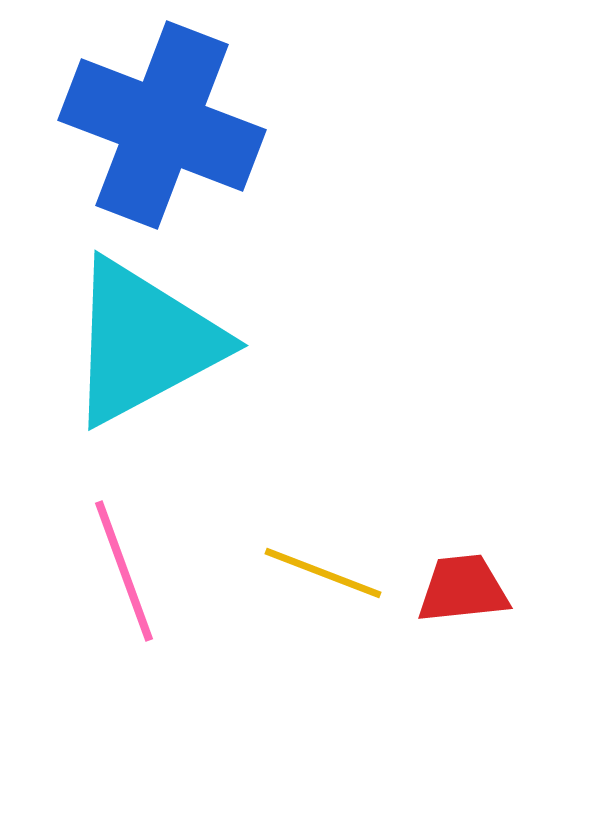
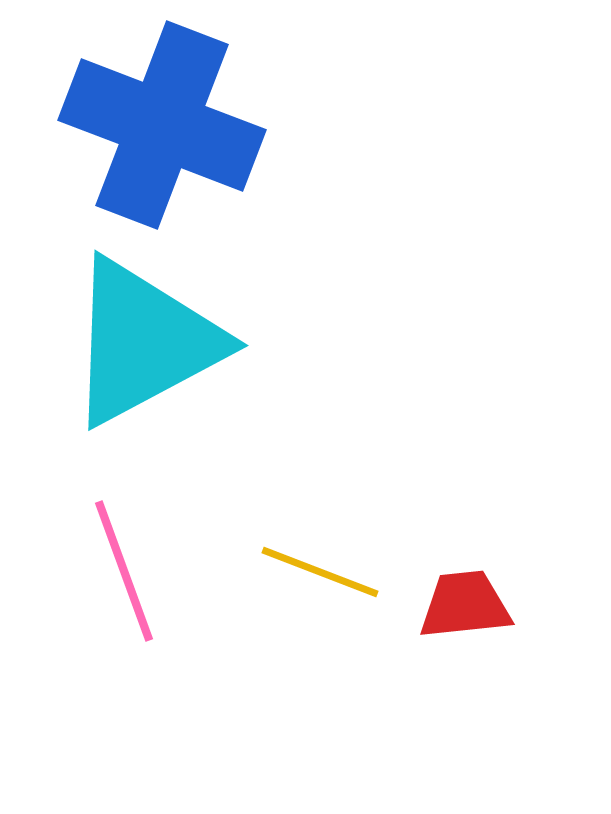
yellow line: moved 3 px left, 1 px up
red trapezoid: moved 2 px right, 16 px down
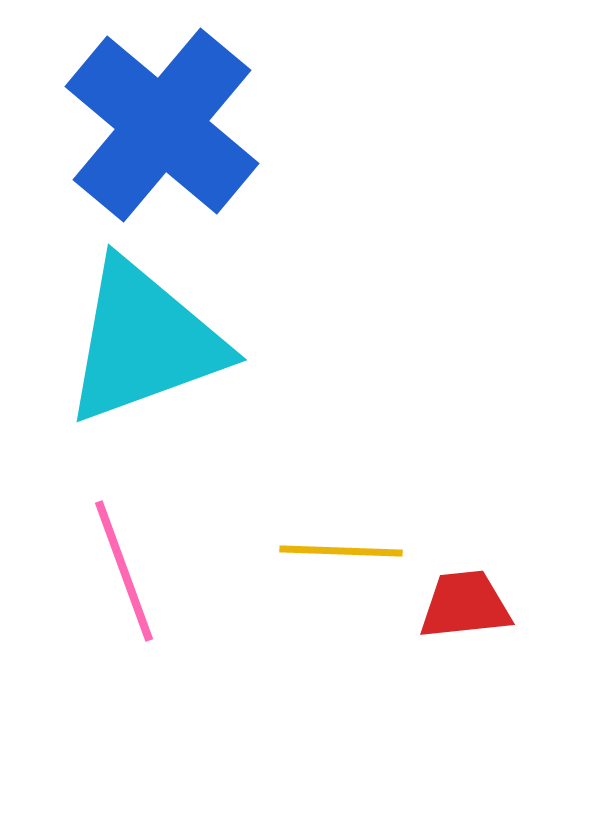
blue cross: rotated 19 degrees clockwise
cyan triangle: rotated 8 degrees clockwise
yellow line: moved 21 px right, 21 px up; rotated 19 degrees counterclockwise
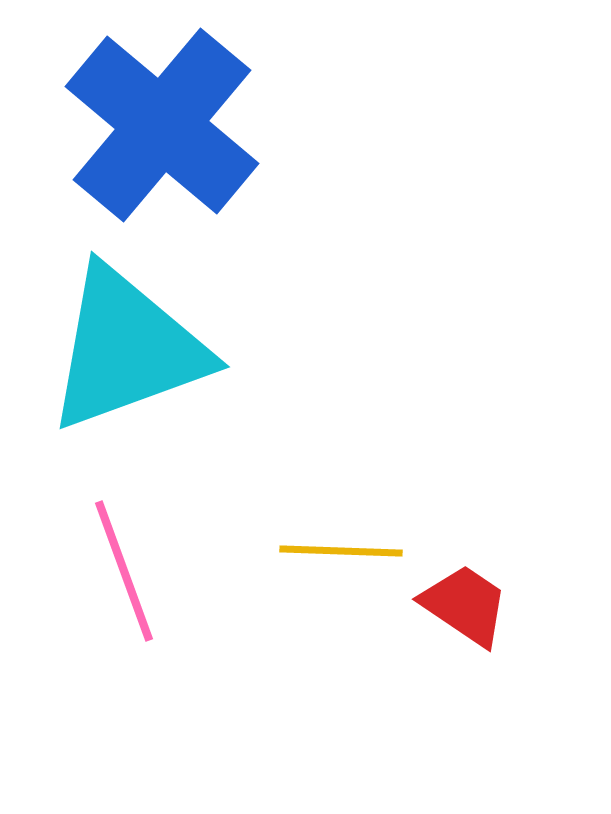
cyan triangle: moved 17 px left, 7 px down
red trapezoid: rotated 40 degrees clockwise
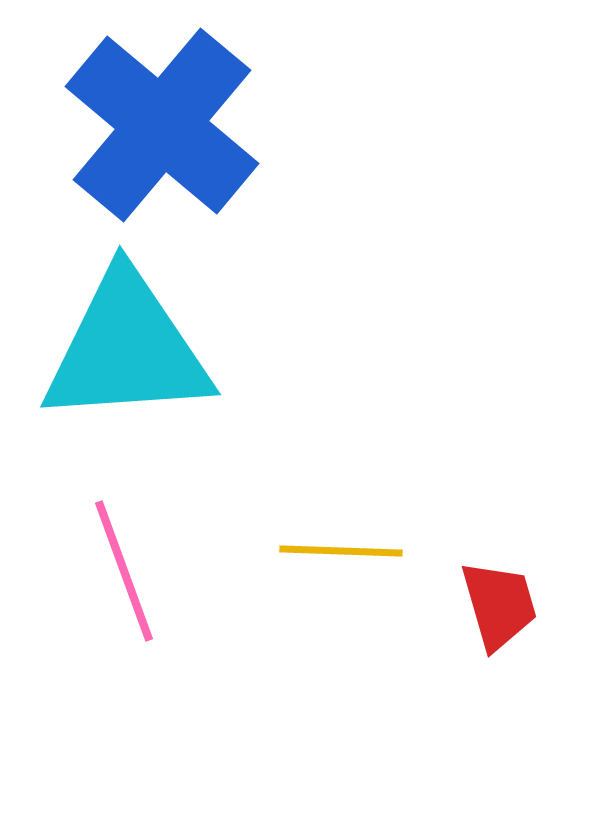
cyan triangle: rotated 16 degrees clockwise
red trapezoid: moved 34 px right; rotated 40 degrees clockwise
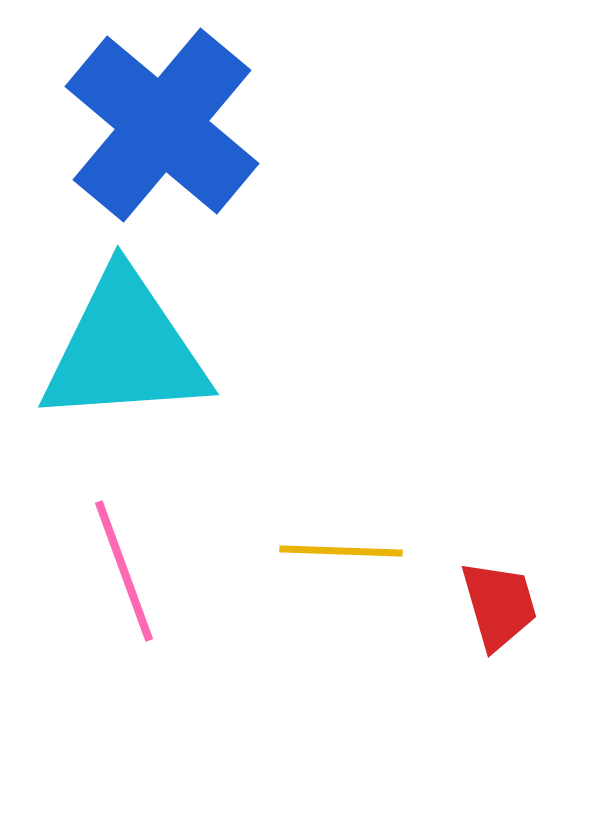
cyan triangle: moved 2 px left
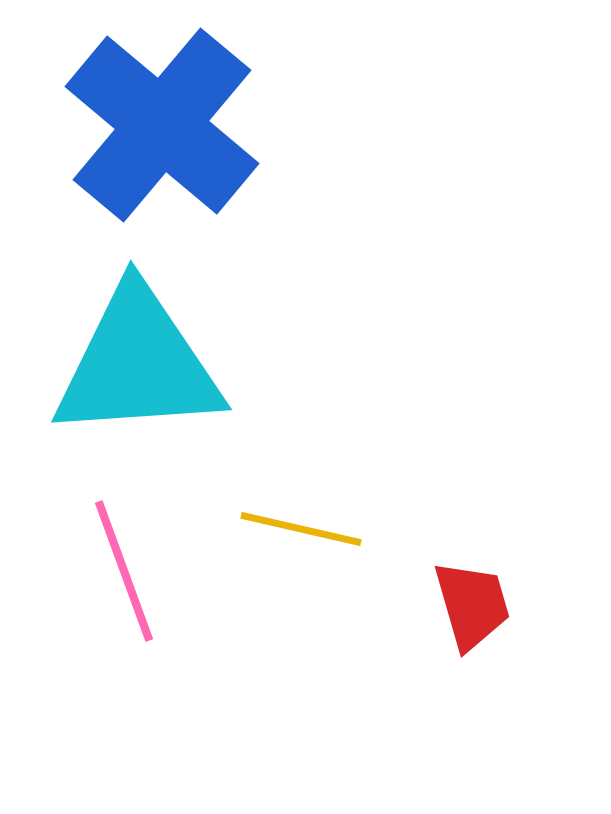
cyan triangle: moved 13 px right, 15 px down
yellow line: moved 40 px left, 22 px up; rotated 11 degrees clockwise
red trapezoid: moved 27 px left
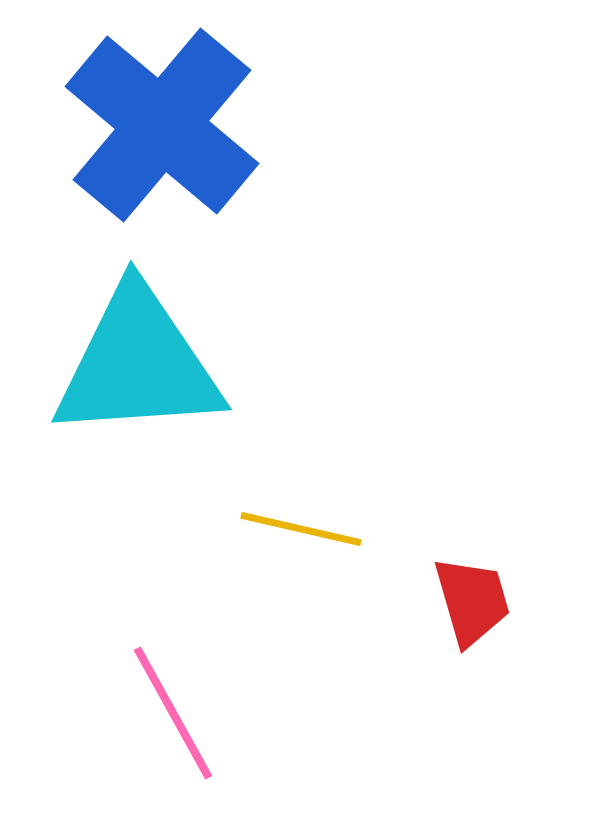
pink line: moved 49 px right, 142 px down; rotated 9 degrees counterclockwise
red trapezoid: moved 4 px up
